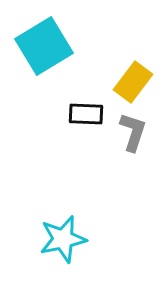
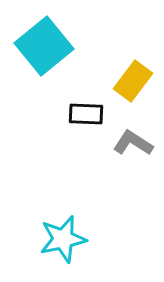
cyan square: rotated 8 degrees counterclockwise
yellow rectangle: moved 1 px up
gray L-shape: moved 11 px down; rotated 75 degrees counterclockwise
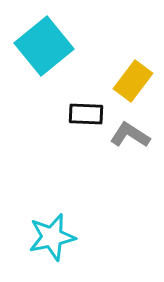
gray L-shape: moved 3 px left, 8 px up
cyan star: moved 11 px left, 2 px up
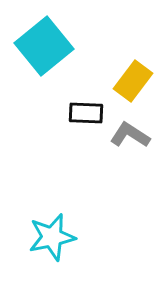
black rectangle: moved 1 px up
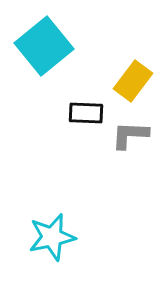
gray L-shape: rotated 30 degrees counterclockwise
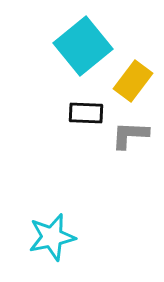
cyan square: moved 39 px right
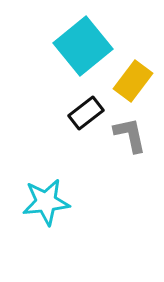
black rectangle: rotated 40 degrees counterclockwise
gray L-shape: rotated 75 degrees clockwise
cyan star: moved 6 px left, 35 px up; rotated 6 degrees clockwise
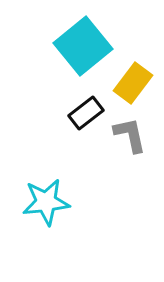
yellow rectangle: moved 2 px down
